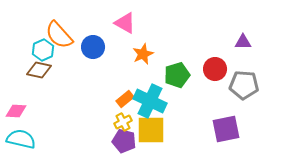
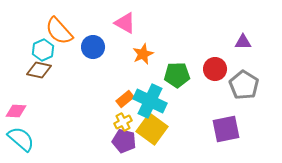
orange semicircle: moved 4 px up
green pentagon: rotated 15 degrees clockwise
gray pentagon: rotated 28 degrees clockwise
yellow square: moved 1 px right, 1 px up; rotated 36 degrees clockwise
cyan semicircle: rotated 28 degrees clockwise
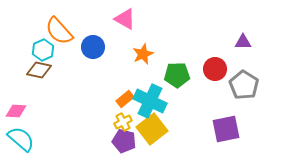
pink triangle: moved 4 px up
yellow square: rotated 16 degrees clockwise
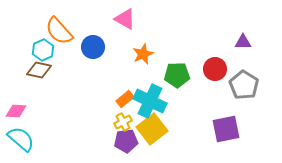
purple pentagon: moved 2 px right; rotated 20 degrees counterclockwise
